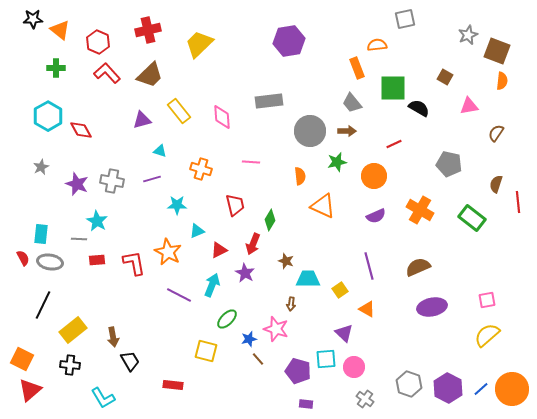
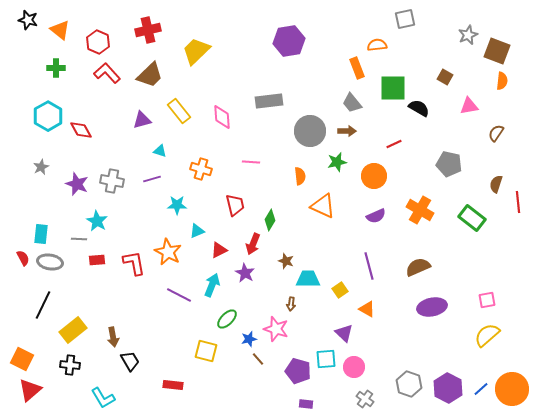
black star at (33, 19): moved 5 px left, 1 px down; rotated 18 degrees clockwise
yellow trapezoid at (199, 44): moved 3 px left, 7 px down
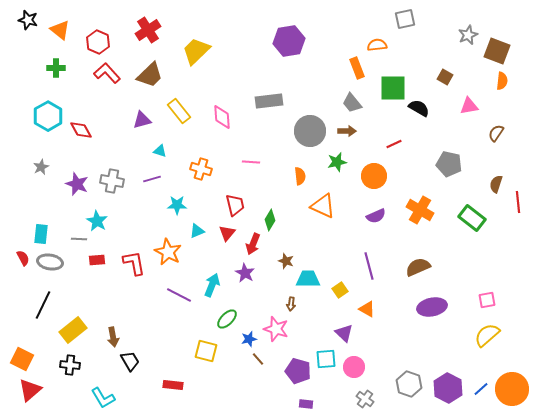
red cross at (148, 30): rotated 20 degrees counterclockwise
red triangle at (219, 250): moved 8 px right, 17 px up; rotated 24 degrees counterclockwise
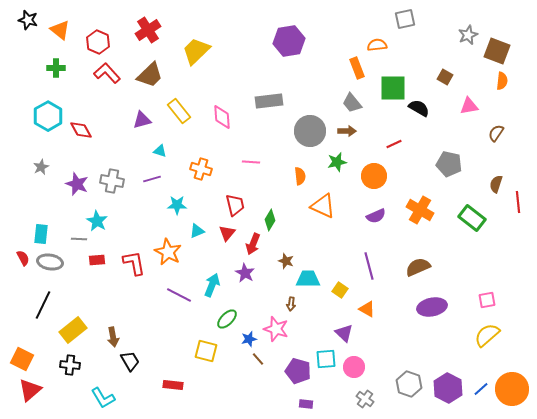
yellow square at (340, 290): rotated 21 degrees counterclockwise
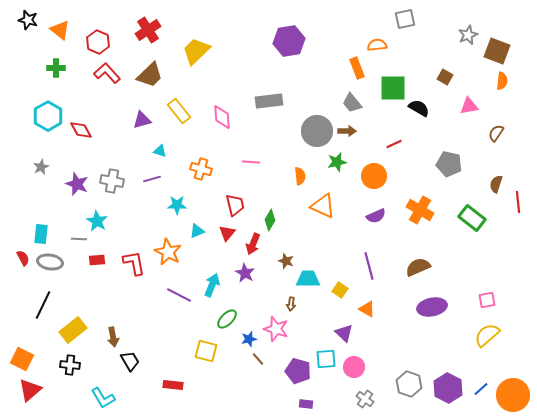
gray circle at (310, 131): moved 7 px right
orange circle at (512, 389): moved 1 px right, 6 px down
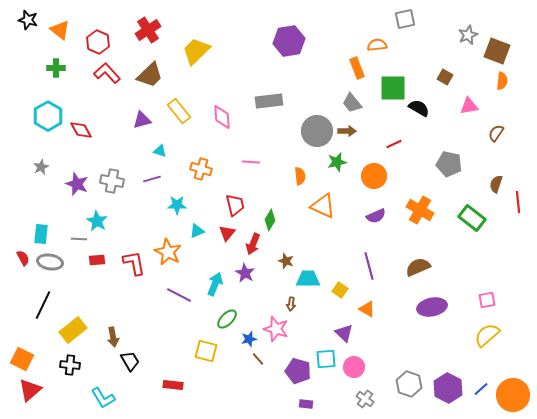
cyan arrow at (212, 285): moved 3 px right, 1 px up
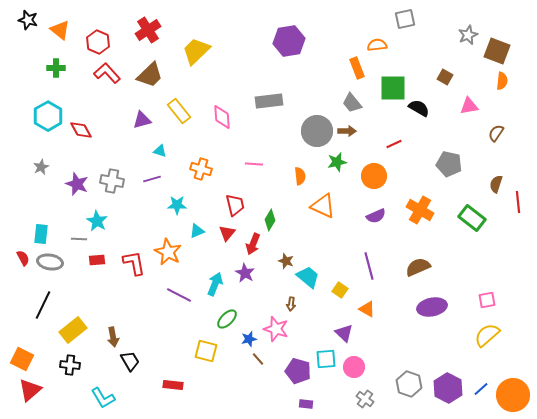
pink line at (251, 162): moved 3 px right, 2 px down
cyan trapezoid at (308, 279): moved 2 px up; rotated 40 degrees clockwise
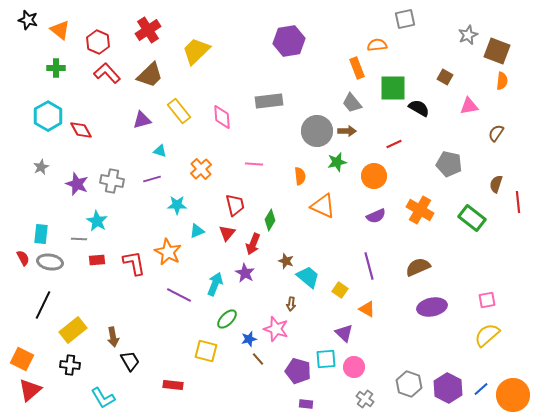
orange cross at (201, 169): rotated 30 degrees clockwise
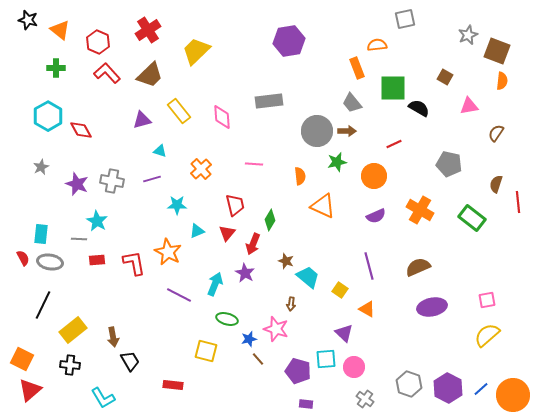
green ellipse at (227, 319): rotated 60 degrees clockwise
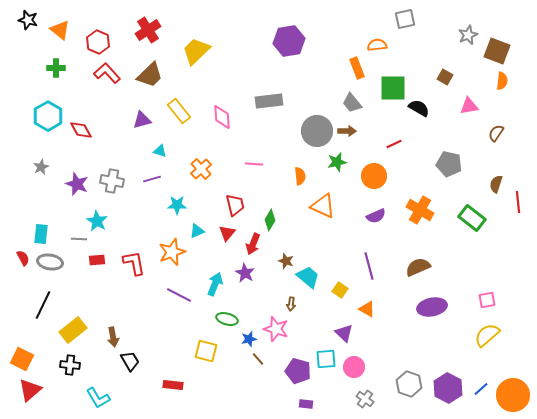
orange star at (168, 252): moved 4 px right; rotated 24 degrees clockwise
cyan L-shape at (103, 398): moved 5 px left
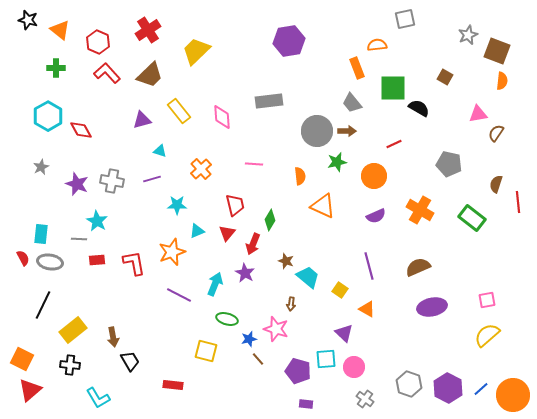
pink triangle at (469, 106): moved 9 px right, 8 px down
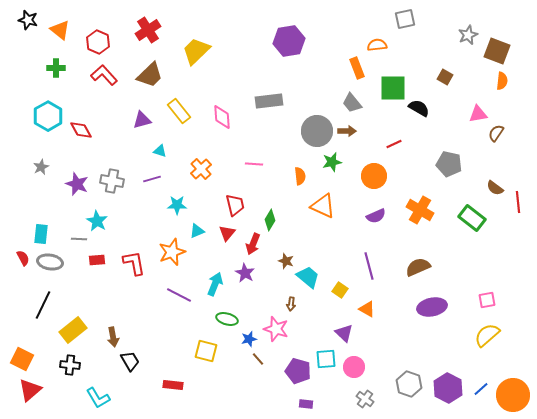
red L-shape at (107, 73): moved 3 px left, 2 px down
green star at (337, 162): moved 5 px left
brown semicircle at (496, 184): moved 1 px left, 4 px down; rotated 72 degrees counterclockwise
